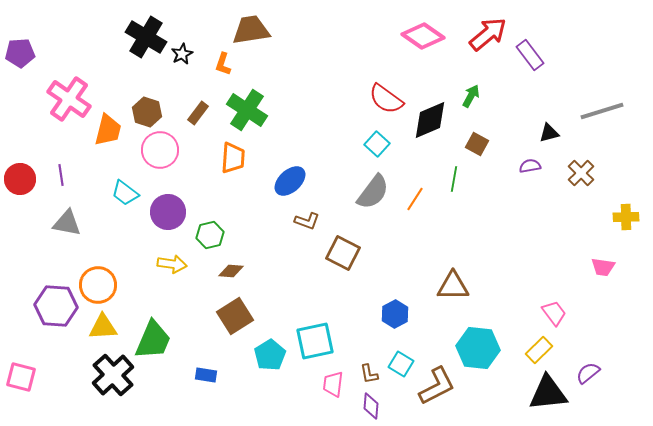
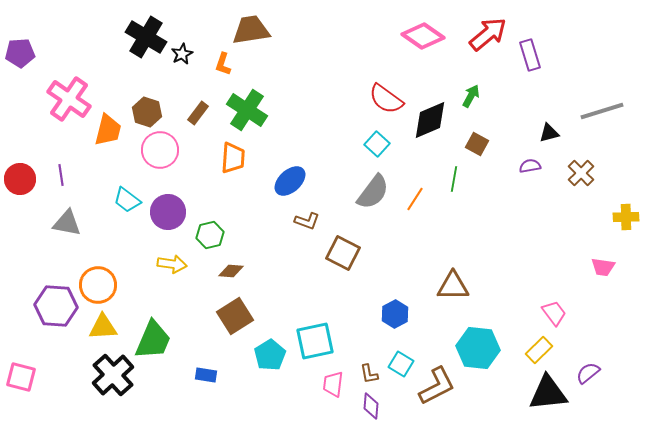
purple rectangle at (530, 55): rotated 20 degrees clockwise
cyan trapezoid at (125, 193): moved 2 px right, 7 px down
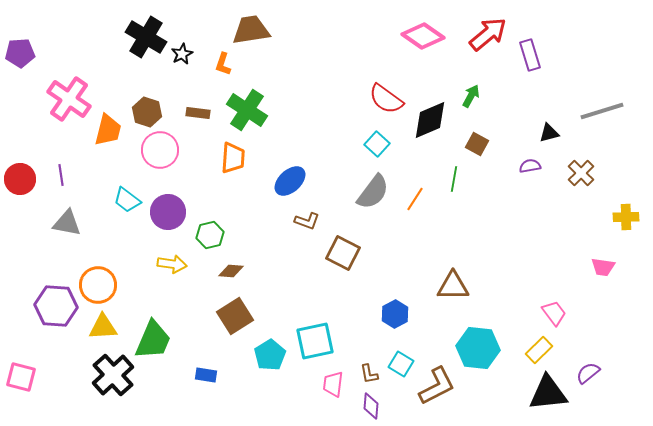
brown rectangle at (198, 113): rotated 60 degrees clockwise
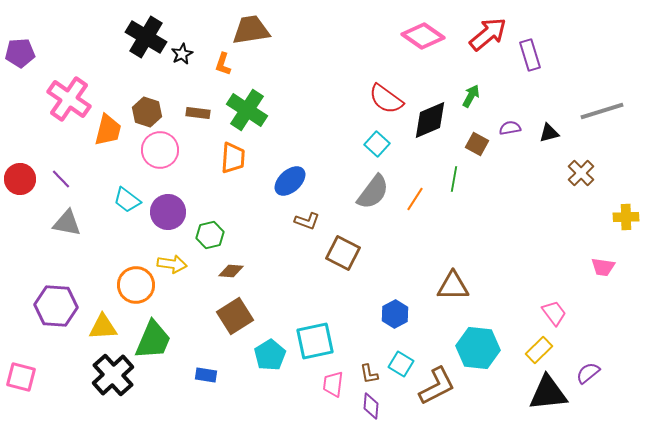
purple semicircle at (530, 166): moved 20 px left, 38 px up
purple line at (61, 175): moved 4 px down; rotated 35 degrees counterclockwise
orange circle at (98, 285): moved 38 px right
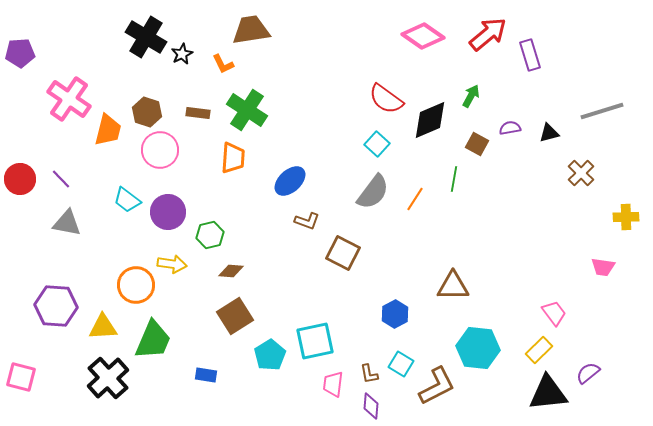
orange L-shape at (223, 64): rotated 45 degrees counterclockwise
black cross at (113, 375): moved 5 px left, 3 px down
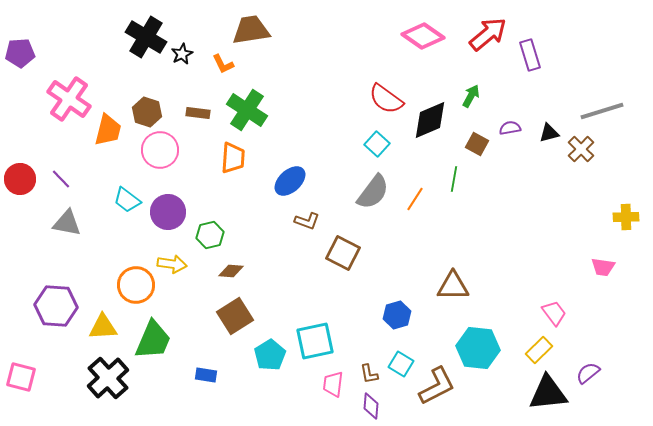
brown cross at (581, 173): moved 24 px up
blue hexagon at (395, 314): moved 2 px right, 1 px down; rotated 12 degrees clockwise
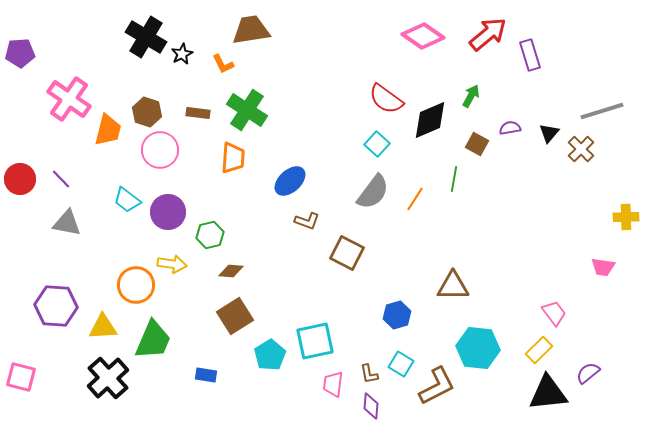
black triangle at (549, 133): rotated 35 degrees counterclockwise
brown square at (343, 253): moved 4 px right
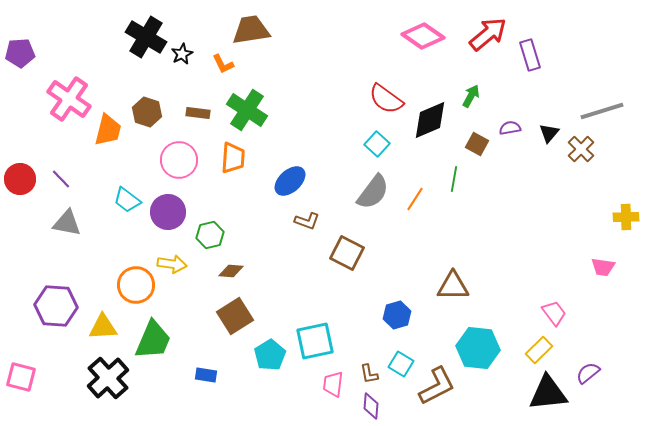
pink circle at (160, 150): moved 19 px right, 10 px down
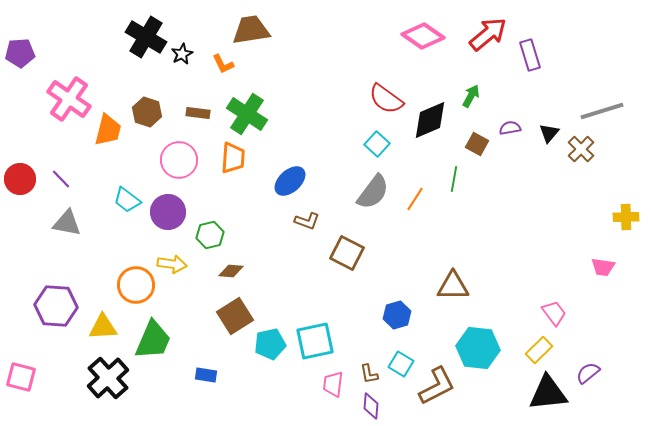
green cross at (247, 110): moved 4 px down
cyan pentagon at (270, 355): moved 11 px up; rotated 20 degrees clockwise
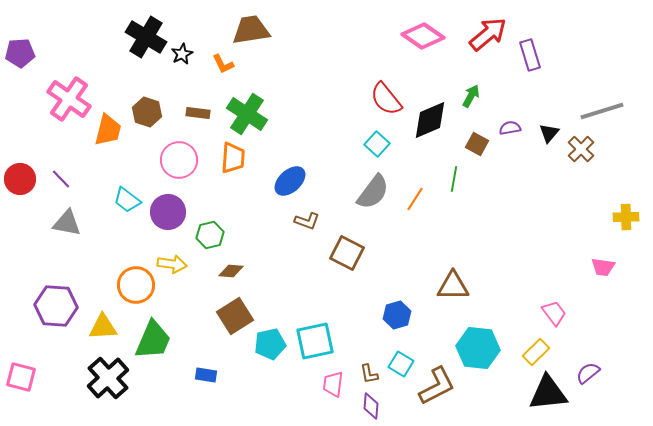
red semicircle at (386, 99): rotated 15 degrees clockwise
yellow rectangle at (539, 350): moved 3 px left, 2 px down
